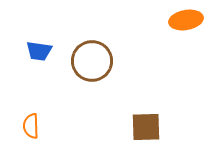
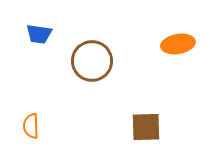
orange ellipse: moved 8 px left, 24 px down
blue trapezoid: moved 17 px up
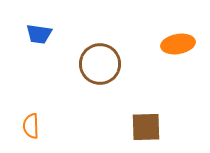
brown circle: moved 8 px right, 3 px down
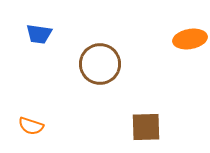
orange ellipse: moved 12 px right, 5 px up
orange semicircle: rotated 70 degrees counterclockwise
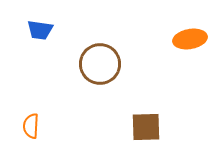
blue trapezoid: moved 1 px right, 4 px up
orange semicircle: rotated 75 degrees clockwise
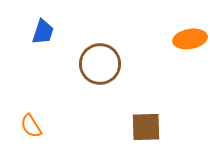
blue trapezoid: moved 3 px right, 2 px down; rotated 80 degrees counterclockwise
orange semicircle: rotated 35 degrees counterclockwise
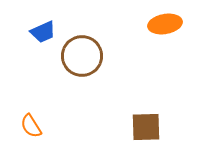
blue trapezoid: rotated 48 degrees clockwise
orange ellipse: moved 25 px left, 15 px up
brown circle: moved 18 px left, 8 px up
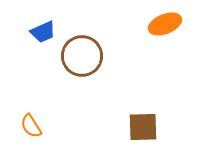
orange ellipse: rotated 12 degrees counterclockwise
brown square: moved 3 px left
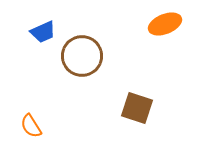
brown square: moved 6 px left, 19 px up; rotated 20 degrees clockwise
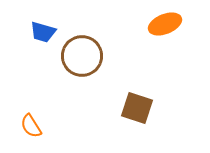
blue trapezoid: rotated 40 degrees clockwise
